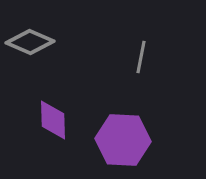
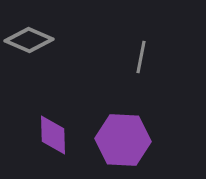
gray diamond: moved 1 px left, 2 px up
purple diamond: moved 15 px down
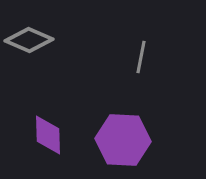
purple diamond: moved 5 px left
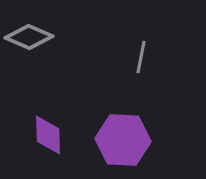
gray diamond: moved 3 px up
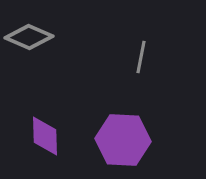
purple diamond: moved 3 px left, 1 px down
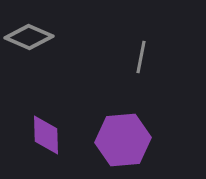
purple diamond: moved 1 px right, 1 px up
purple hexagon: rotated 8 degrees counterclockwise
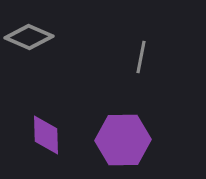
purple hexagon: rotated 4 degrees clockwise
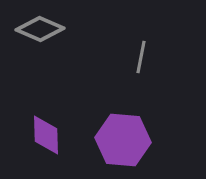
gray diamond: moved 11 px right, 8 px up
purple hexagon: rotated 6 degrees clockwise
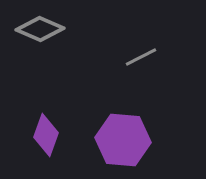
gray line: rotated 52 degrees clockwise
purple diamond: rotated 21 degrees clockwise
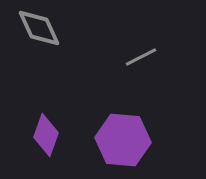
gray diamond: moved 1 px left, 1 px up; rotated 42 degrees clockwise
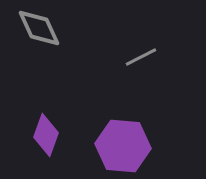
purple hexagon: moved 6 px down
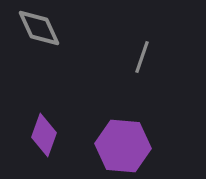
gray line: moved 1 px right; rotated 44 degrees counterclockwise
purple diamond: moved 2 px left
